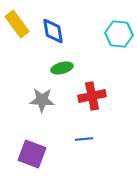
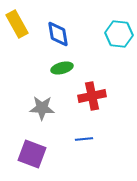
yellow rectangle: rotated 8 degrees clockwise
blue diamond: moved 5 px right, 3 px down
gray star: moved 8 px down
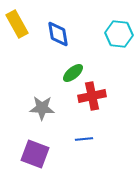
green ellipse: moved 11 px right, 5 px down; rotated 25 degrees counterclockwise
purple square: moved 3 px right
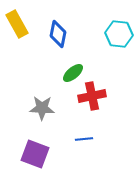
blue diamond: rotated 20 degrees clockwise
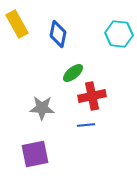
blue line: moved 2 px right, 14 px up
purple square: rotated 32 degrees counterclockwise
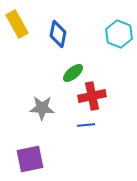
cyan hexagon: rotated 16 degrees clockwise
purple square: moved 5 px left, 5 px down
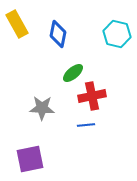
cyan hexagon: moved 2 px left; rotated 8 degrees counterclockwise
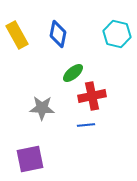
yellow rectangle: moved 11 px down
